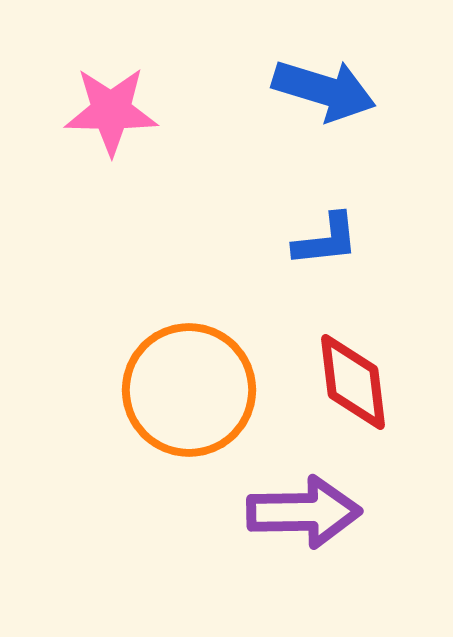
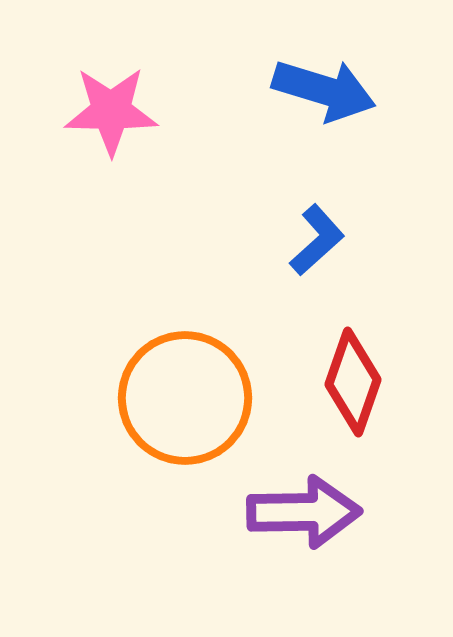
blue L-shape: moved 9 px left; rotated 36 degrees counterclockwise
red diamond: rotated 26 degrees clockwise
orange circle: moved 4 px left, 8 px down
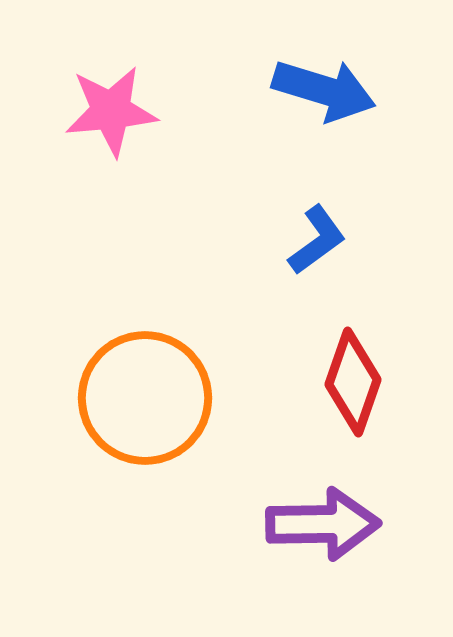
pink star: rotated 6 degrees counterclockwise
blue L-shape: rotated 6 degrees clockwise
orange circle: moved 40 px left
purple arrow: moved 19 px right, 12 px down
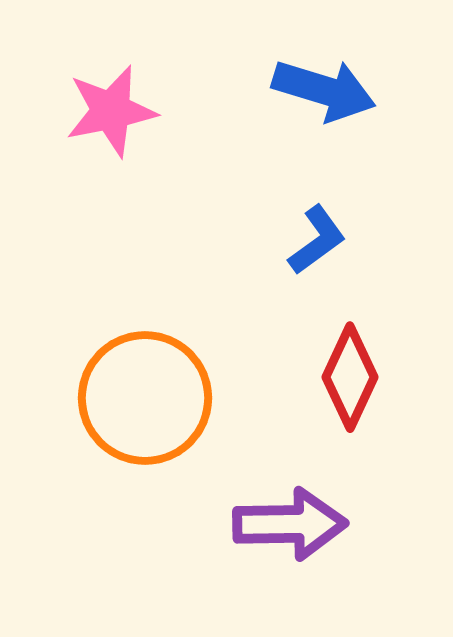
pink star: rotated 6 degrees counterclockwise
red diamond: moved 3 px left, 5 px up; rotated 6 degrees clockwise
purple arrow: moved 33 px left
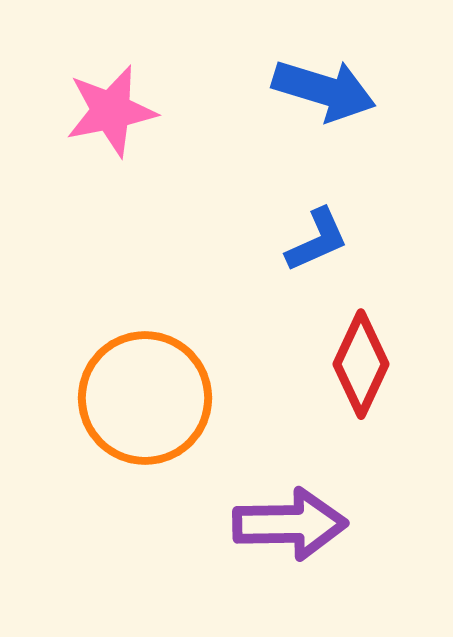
blue L-shape: rotated 12 degrees clockwise
red diamond: moved 11 px right, 13 px up
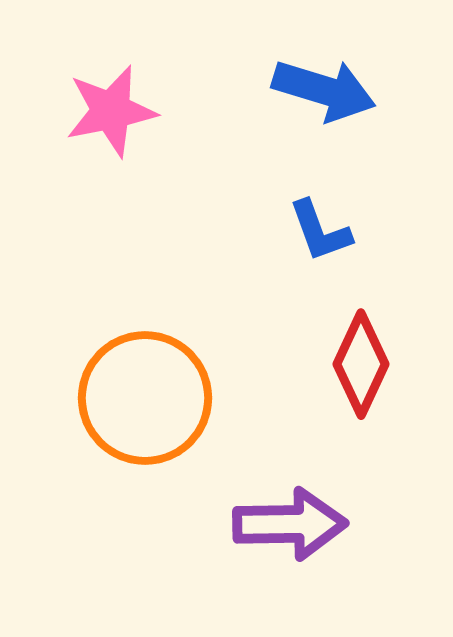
blue L-shape: moved 3 px right, 9 px up; rotated 94 degrees clockwise
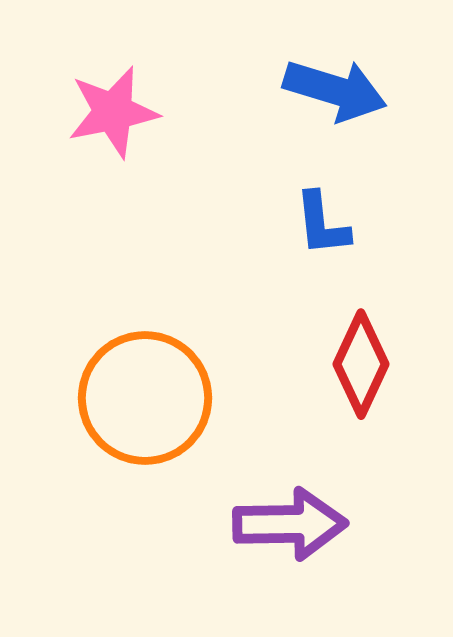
blue arrow: moved 11 px right
pink star: moved 2 px right, 1 px down
blue L-shape: moved 2 px right, 7 px up; rotated 14 degrees clockwise
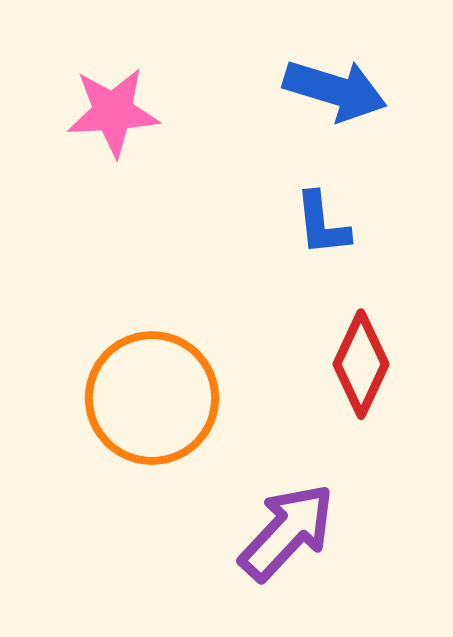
pink star: rotated 8 degrees clockwise
orange circle: moved 7 px right
purple arrow: moved 3 px left, 8 px down; rotated 46 degrees counterclockwise
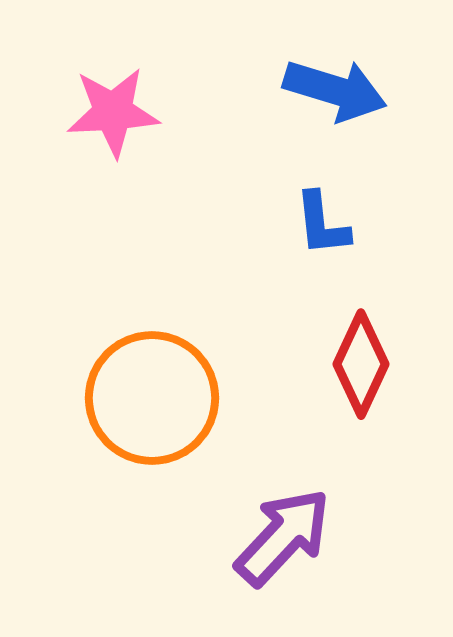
purple arrow: moved 4 px left, 5 px down
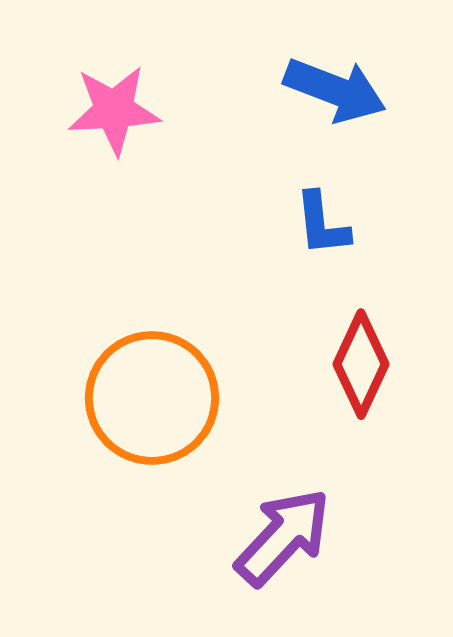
blue arrow: rotated 4 degrees clockwise
pink star: moved 1 px right, 2 px up
